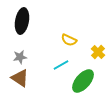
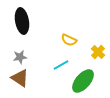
black ellipse: rotated 20 degrees counterclockwise
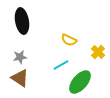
green ellipse: moved 3 px left, 1 px down
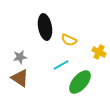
black ellipse: moved 23 px right, 6 px down
yellow cross: moved 1 px right; rotated 16 degrees counterclockwise
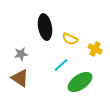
yellow semicircle: moved 1 px right, 1 px up
yellow cross: moved 4 px left, 3 px up
gray star: moved 1 px right, 3 px up
cyan line: rotated 14 degrees counterclockwise
green ellipse: rotated 15 degrees clockwise
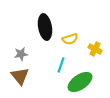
yellow semicircle: rotated 42 degrees counterclockwise
cyan line: rotated 28 degrees counterclockwise
brown triangle: moved 2 px up; rotated 18 degrees clockwise
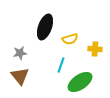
black ellipse: rotated 30 degrees clockwise
yellow cross: rotated 24 degrees counterclockwise
gray star: moved 1 px left, 1 px up
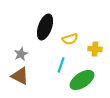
gray star: moved 1 px right, 1 px down; rotated 16 degrees counterclockwise
brown triangle: rotated 24 degrees counterclockwise
green ellipse: moved 2 px right, 2 px up
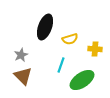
gray star: moved 1 px down
brown triangle: moved 3 px right; rotated 18 degrees clockwise
